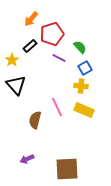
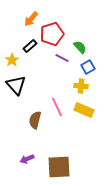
purple line: moved 3 px right
blue square: moved 3 px right, 1 px up
brown square: moved 8 px left, 2 px up
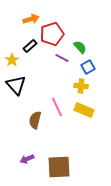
orange arrow: rotated 147 degrees counterclockwise
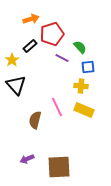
blue square: rotated 24 degrees clockwise
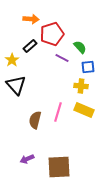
orange arrow: rotated 21 degrees clockwise
pink line: moved 1 px right, 5 px down; rotated 42 degrees clockwise
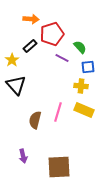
purple arrow: moved 4 px left, 3 px up; rotated 80 degrees counterclockwise
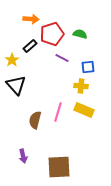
green semicircle: moved 13 px up; rotated 32 degrees counterclockwise
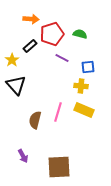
purple arrow: rotated 16 degrees counterclockwise
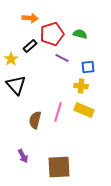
orange arrow: moved 1 px left, 1 px up
yellow star: moved 1 px left, 1 px up
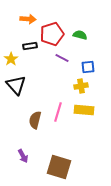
orange arrow: moved 2 px left, 1 px down
green semicircle: moved 1 px down
black rectangle: rotated 32 degrees clockwise
yellow cross: rotated 16 degrees counterclockwise
yellow rectangle: rotated 18 degrees counterclockwise
brown square: rotated 20 degrees clockwise
